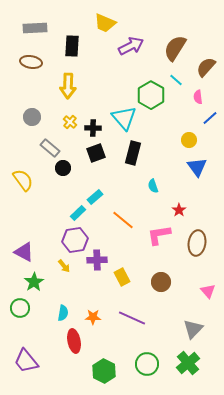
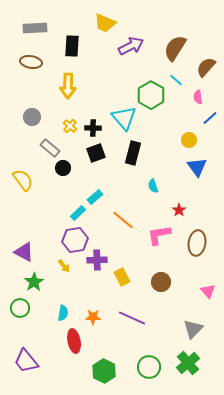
yellow cross at (70, 122): moved 4 px down
green circle at (147, 364): moved 2 px right, 3 px down
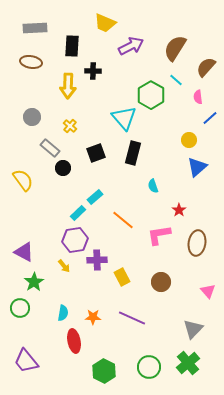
black cross at (93, 128): moved 57 px up
blue triangle at (197, 167): rotated 25 degrees clockwise
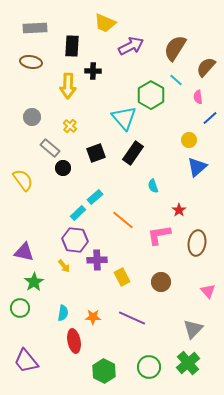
black rectangle at (133, 153): rotated 20 degrees clockwise
purple hexagon at (75, 240): rotated 15 degrees clockwise
purple triangle at (24, 252): rotated 15 degrees counterclockwise
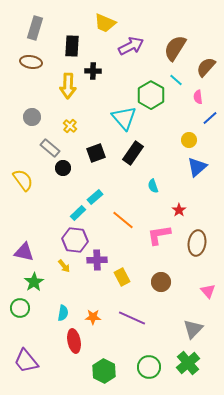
gray rectangle at (35, 28): rotated 70 degrees counterclockwise
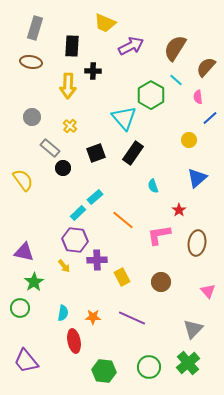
blue triangle at (197, 167): moved 11 px down
green hexagon at (104, 371): rotated 20 degrees counterclockwise
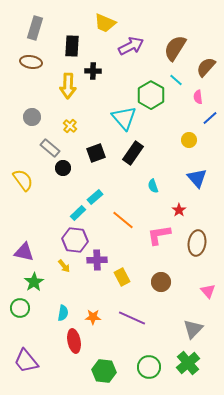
blue triangle at (197, 178): rotated 30 degrees counterclockwise
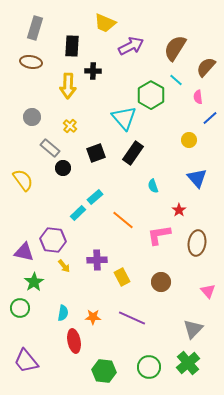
purple hexagon at (75, 240): moved 22 px left
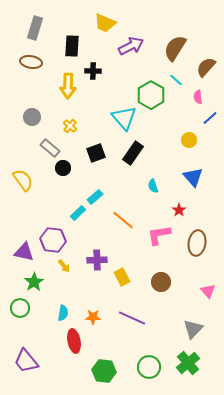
blue triangle at (197, 178): moved 4 px left, 1 px up
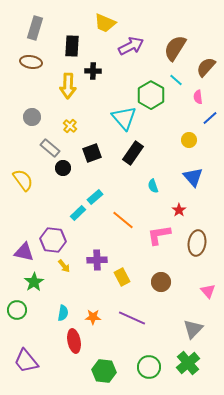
black square at (96, 153): moved 4 px left
green circle at (20, 308): moved 3 px left, 2 px down
